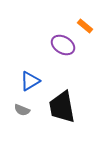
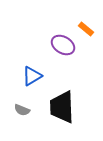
orange rectangle: moved 1 px right, 3 px down
blue triangle: moved 2 px right, 5 px up
black trapezoid: rotated 8 degrees clockwise
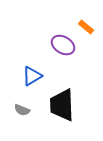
orange rectangle: moved 2 px up
black trapezoid: moved 2 px up
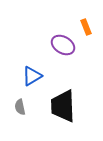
orange rectangle: rotated 28 degrees clockwise
black trapezoid: moved 1 px right, 1 px down
gray semicircle: moved 2 px left, 3 px up; rotated 56 degrees clockwise
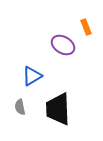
black trapezoid: moved 5 px left, 3 px down
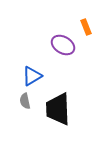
gray semicircle: moved 5 px right, 6 px up
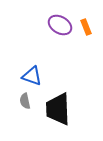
purple ellipse: moved 3 px left, 20 px up
blue triangle: rotated 50 degrees clockwise
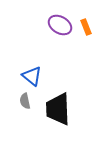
blue triangle: rotated 20 degrees clockwise
